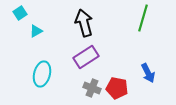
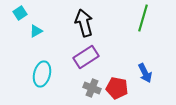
blue arrow: moved 3 px left
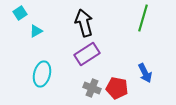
purple rectangle: moved 1 px right, 3 px up
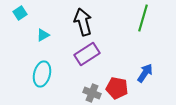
black arrow: moved 1 px left, 1 px up
cyan triangle: moved 7 px right, 4 px down
blue arrow: rotated 120 degrees counterclockwise
gray cross: moved 5 px down
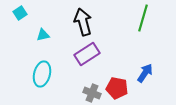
cyan triangle: rotated 16 degrees clockwise
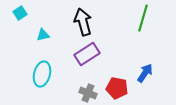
gray cross: moved 4 px left
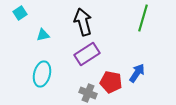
blue arrow: moved 8 px left
red pentagon: moved 6 px left, 6 px up
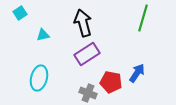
black arrow: moved 1 px down
cyan ellipse: moved 3 px left, 4 px down
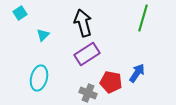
cyan triangle: rotated 32 degrees counterclockwise
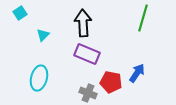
black arrow: rotated 12 degrees clockwise
purple rectangle: rotated 55 degrees clockwise
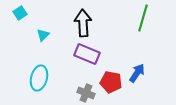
gray cross: moved 2 px left
